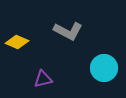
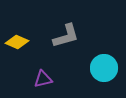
gray L-shape: moved 2 px left, 5 px down; rotated 44 degrees counterclockwise
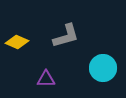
cyan circle: moved 1 px left
purple triangle: moved 3 px right; rotated 12 degrees clockwise
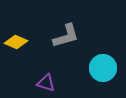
yellow diamond: moved 1 px left
purple triangle: moved 4 px down; rotated 18 degrees clockwise
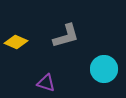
cyan circle: moved 1 px right, 1 px down
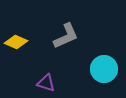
gray L-shape: rotated 8 degrees counterclockwise
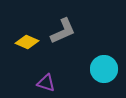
gray L-shape: moved 3 px left, 5 px up
yellow diamond: moved 11 px right
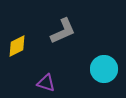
yellow diamond: moved 10 px left, 4 px down; rotated 50 degrees counterclockwise
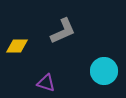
yellow diamond: rotated 25 degrees clockwise
cyan circle: moved 2 px down
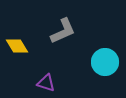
yellow diamond: rotated 60 degrees clockwise
cyan circle: moved 1 px right, 9 px up
